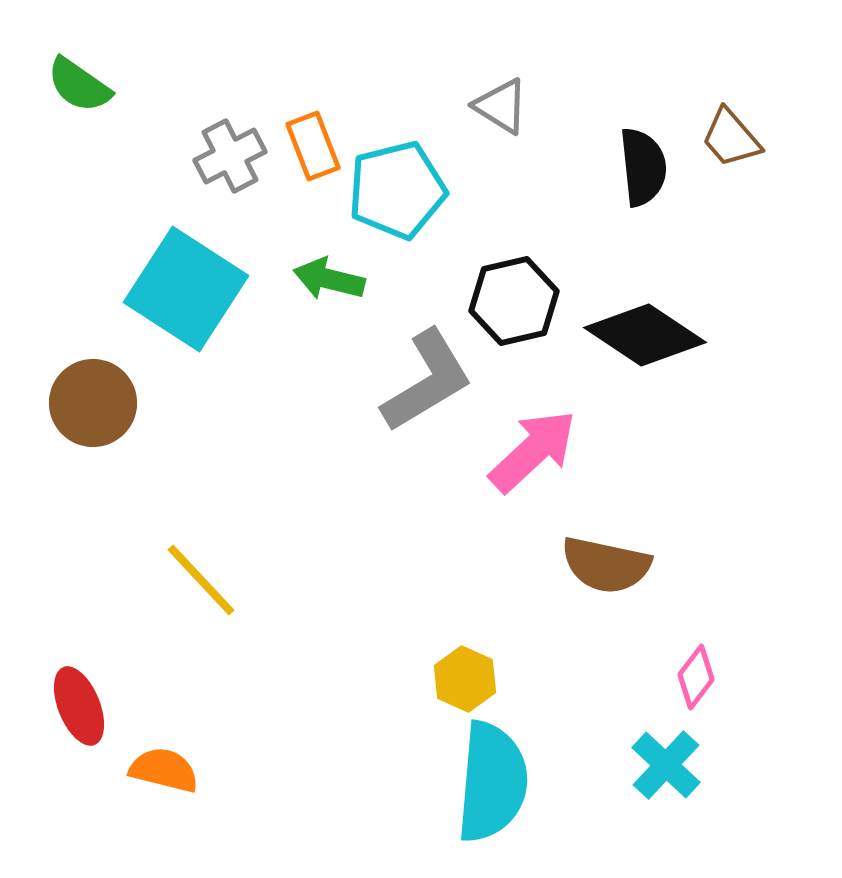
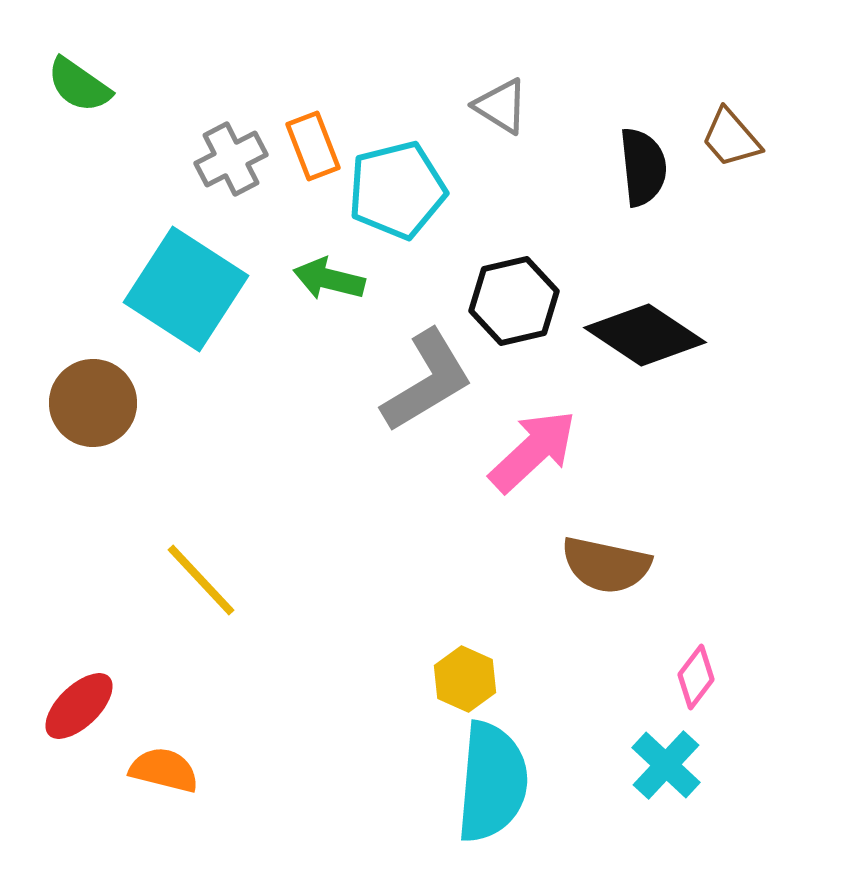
gray cross: moved 1 px right, 3 px down
red ellipse: rotated 68 degrees clockwise
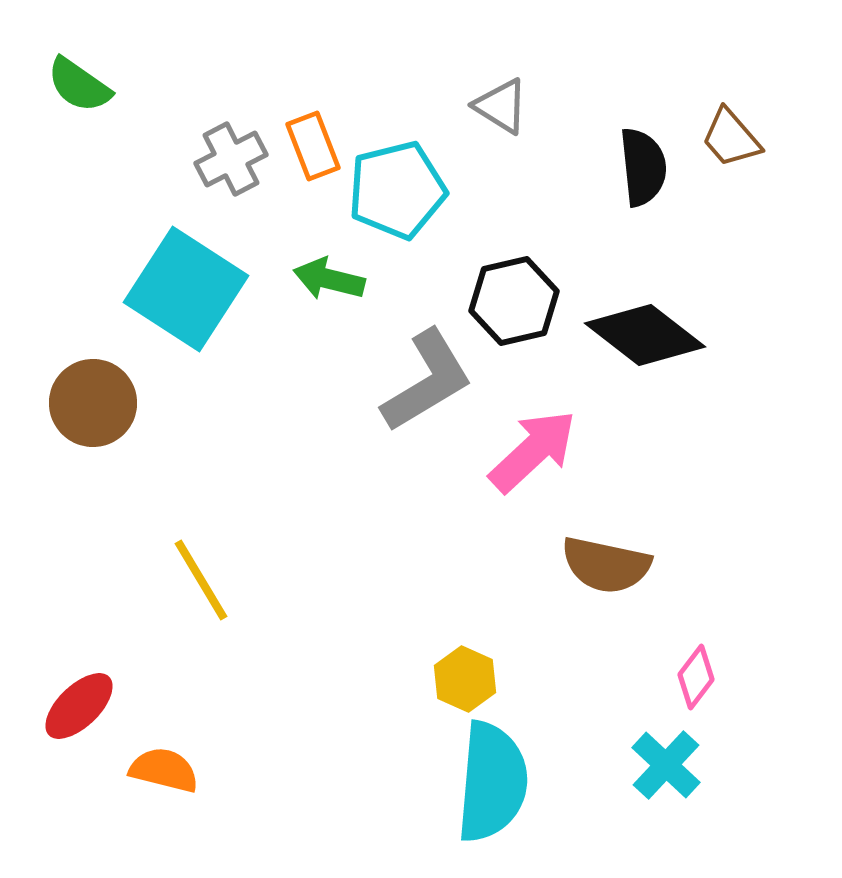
black diamond: rotated 4 degrees clockwise
yellow line: rotated 12 degrees clockwise
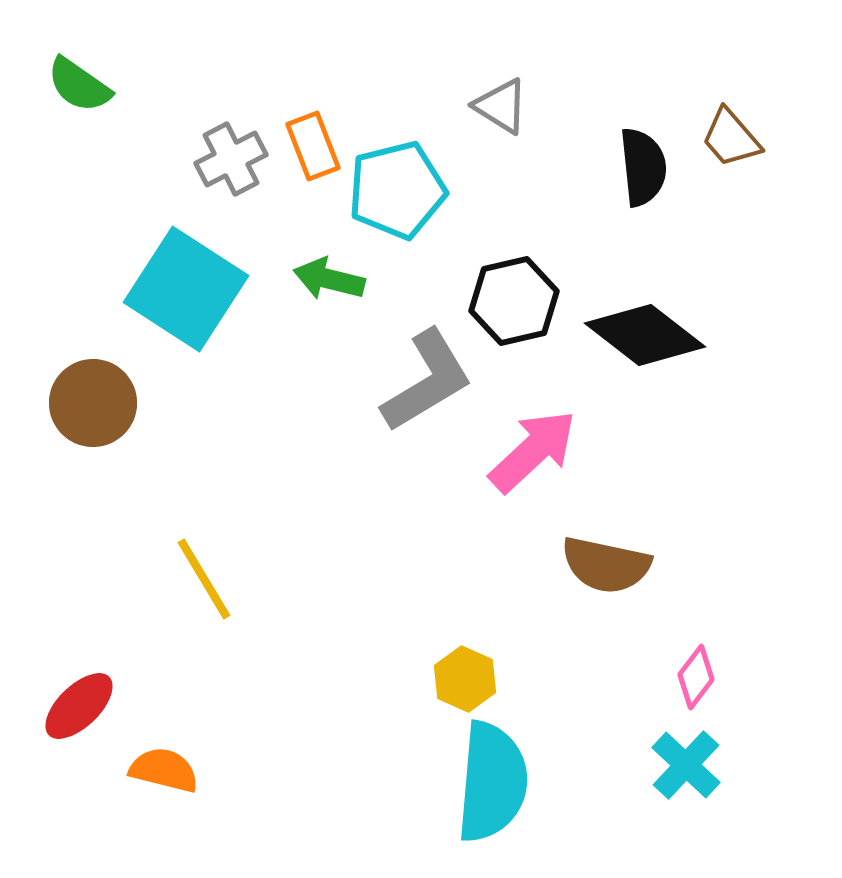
yellow line: moved 3 px right, 1 px up
cyan cross: moved 20 px right
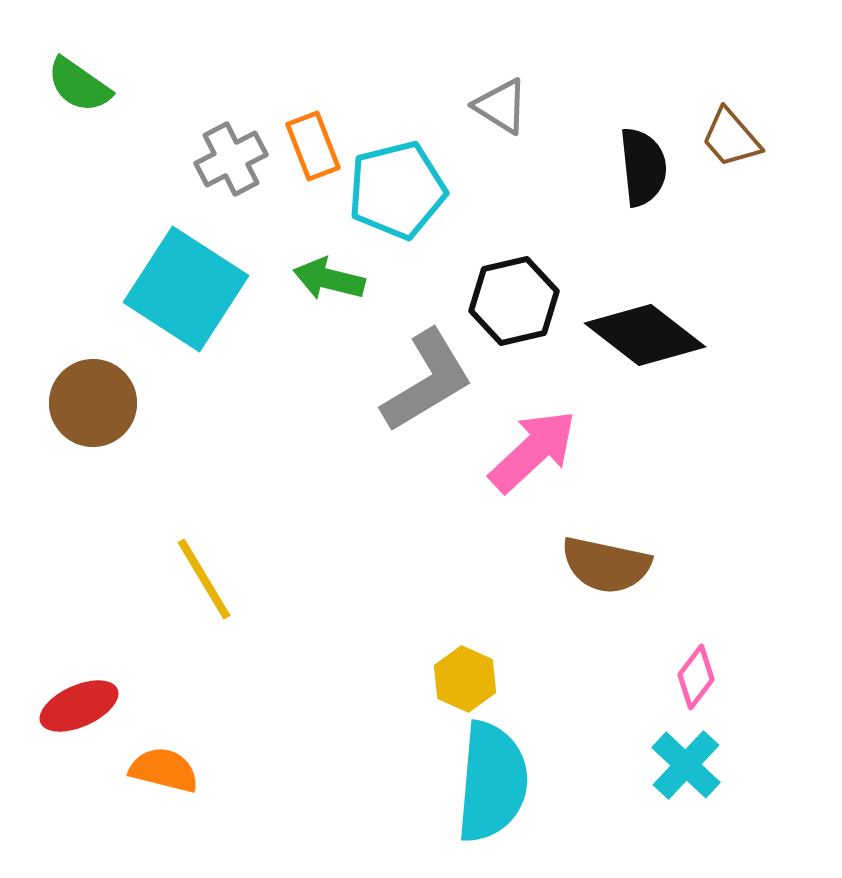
red ellipse: rotated 20 degrees clockwise
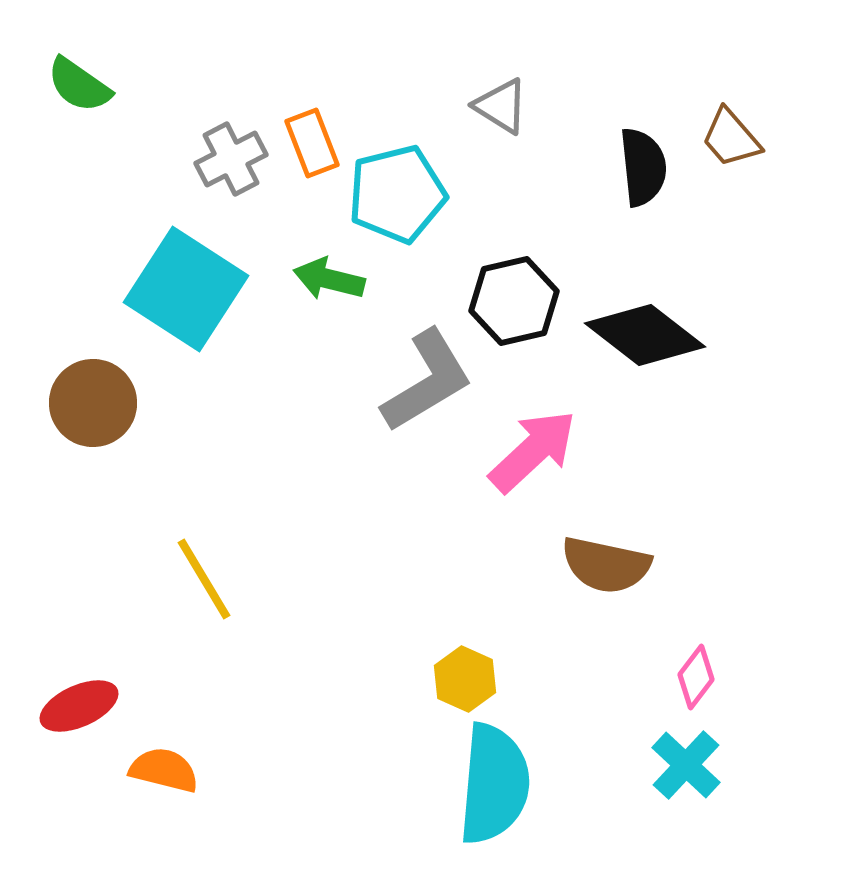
orange rectangle: moved 1 px left, 3 px up
cyan pentagon: moved 4 px down
cyan semicircle: moved 2 px right, 2 px down
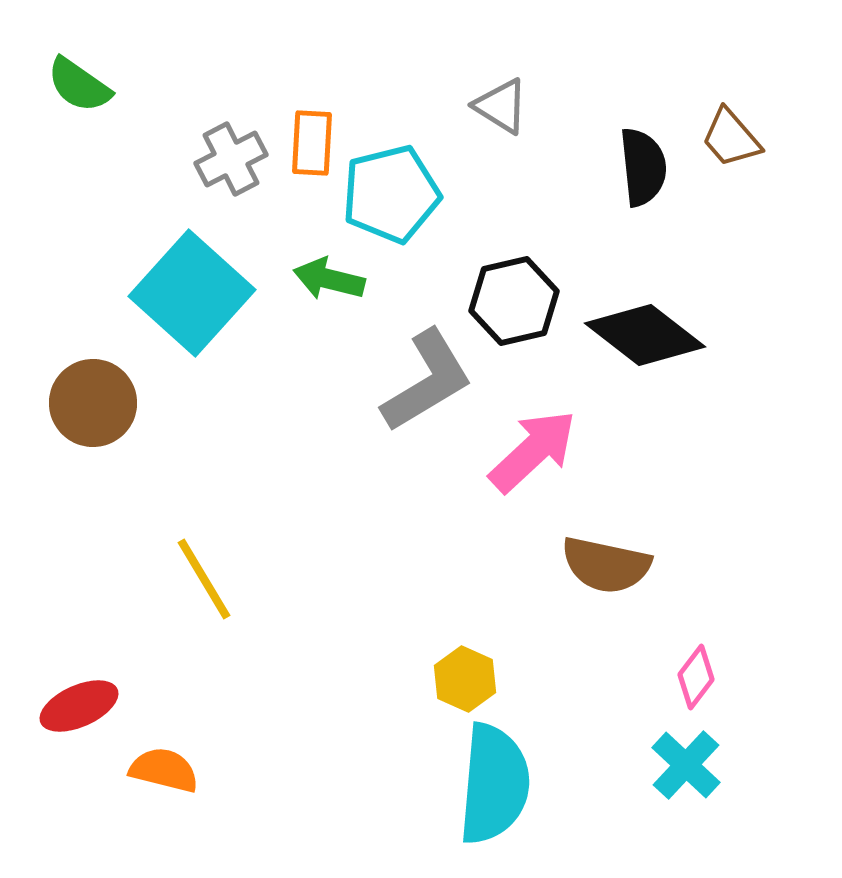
orange rectangle: rotated 24 degrees clockwise
cyan pentagon: moved 6 px left
cyan square: moved 6 px right, 4 px down; rotated 9 degrees clockwise
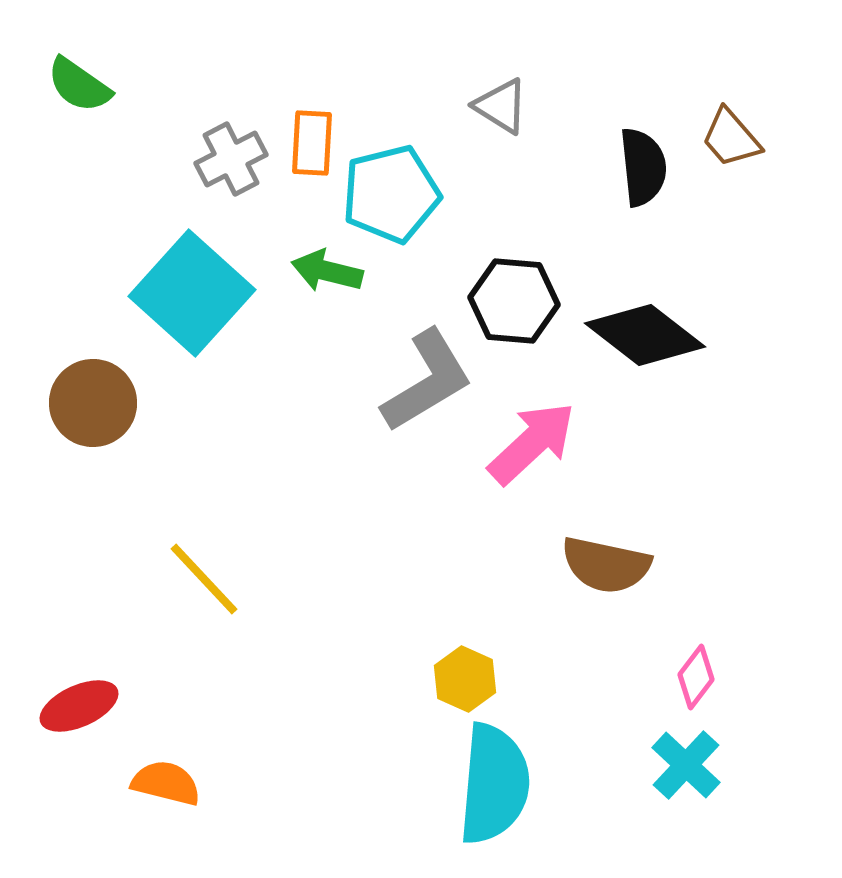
green arrow: moved 2 px left, 8 px up
black hexagon: rotated 18 degrees clockwise
pink arrow: moved 1 px left, 8 px up
yellow line: rotated 12 degrees counterclockwise
orange semicircle: moved 2 px right, 13 px down
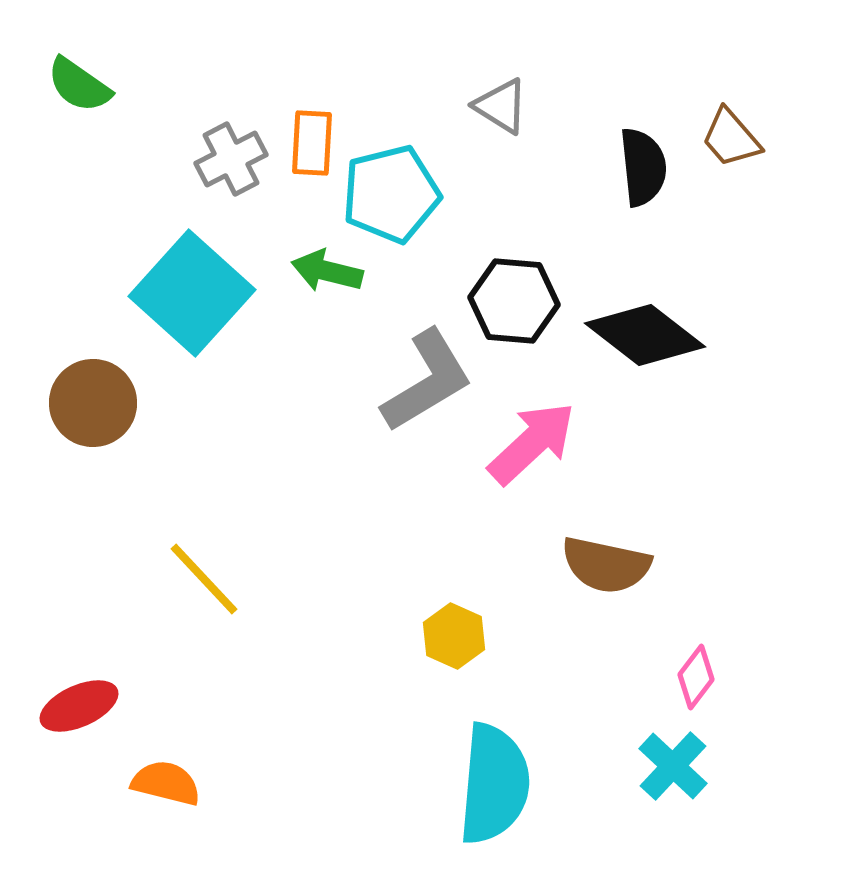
yellow hexagon: moved 11 px left, 43 px up
cyan cross: moved 13 px left, 1 px down
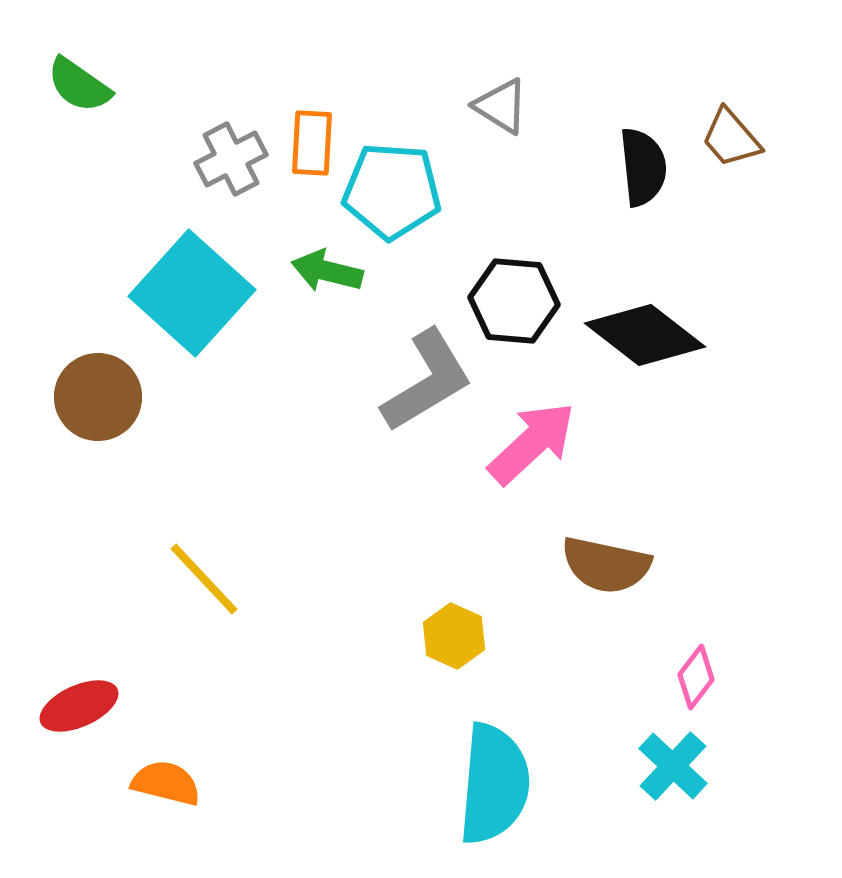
cyan pentagon: moved 1 px right, 3 px up; rotated 18 degrees clockwise
brown circle: moved 5 px right, 6 px up
